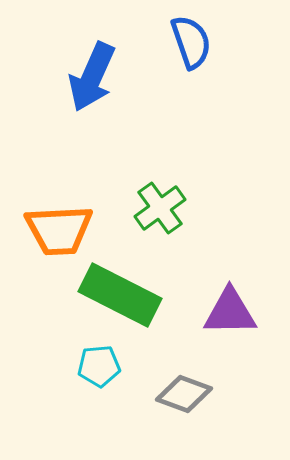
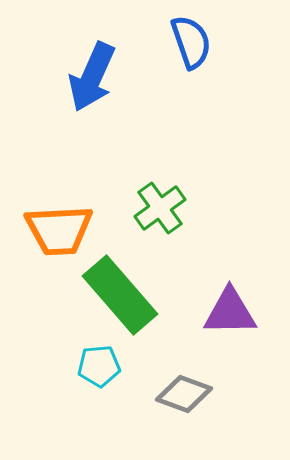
green rectangle: rotated 22 degrees clockwise
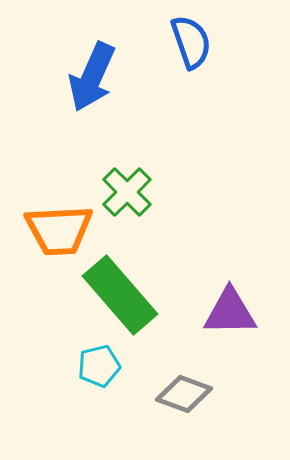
green cross: moved 33 px left, 16 px up; rotated 9 degrees counterclockwise
cyan pentagon: rotated 9 degrees counterclockwise
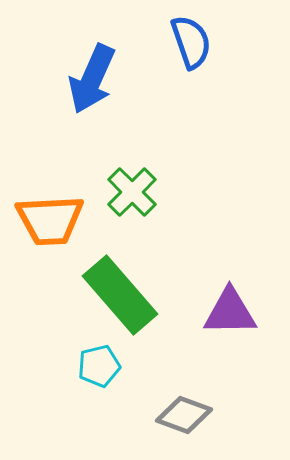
blue arrow: moved 2 px down
green cross: moved 5 px right
orange trapezoid: moved 9 px left, 10 px up
gray diamond: moved 21 px down
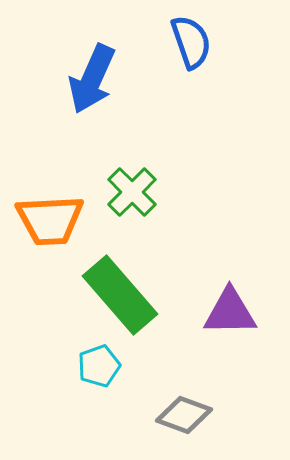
cyan pentagon: rotated 6 degrees counterclockwise
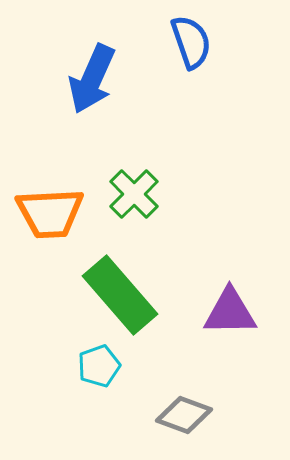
green cross: moved 2 px right, 2 px down
orange trapezoid: moved 7 px up
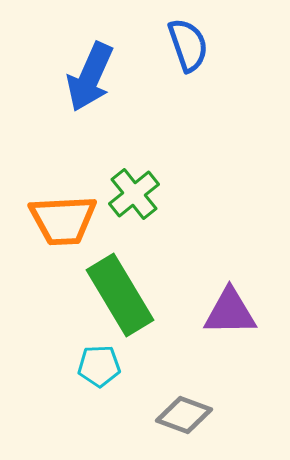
blue semicircle: moved 3 px left, 3 px down
blue arrow: moved 2 px left, 2 px up
green cross: rotated 6 degrees clockwise
orange trapezoid: moved 13 px right, 7 px down
green rectangle: rotated 10 degrees clockwise
cyan pentagon: rotated 18 degrees clockwise
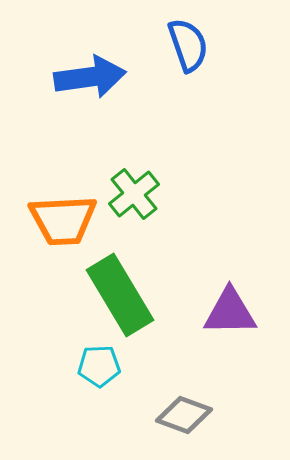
blue arrow: rotated 122 degrees counterclockwise
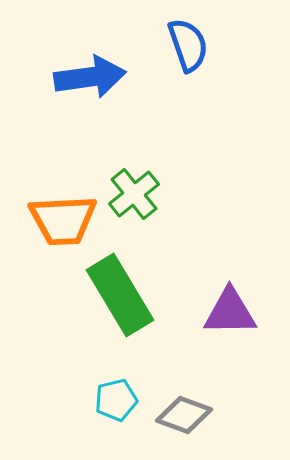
cyan pentagon: moved 17 px right, 34 px down; rotated 12 degrees counterclockwise
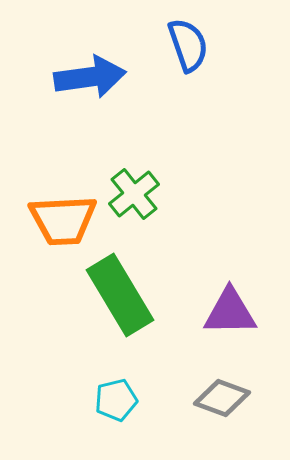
gray diamond: moved 38 px right, 17 px up
